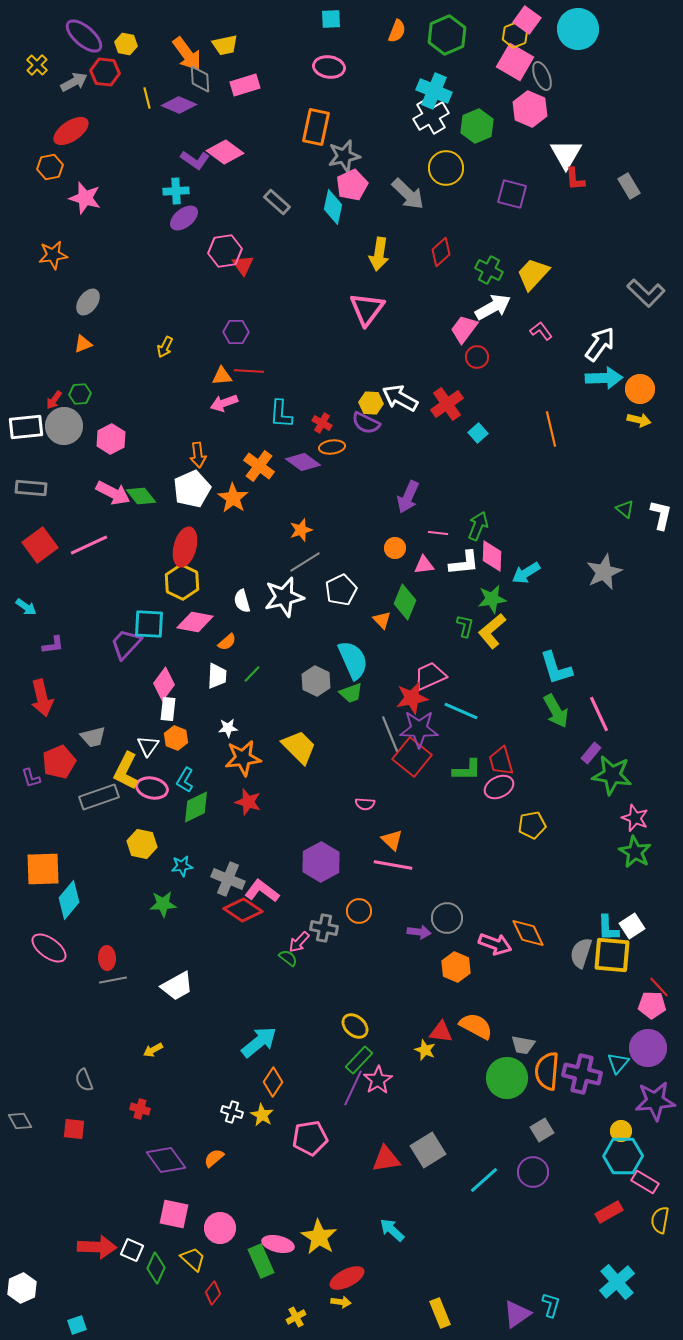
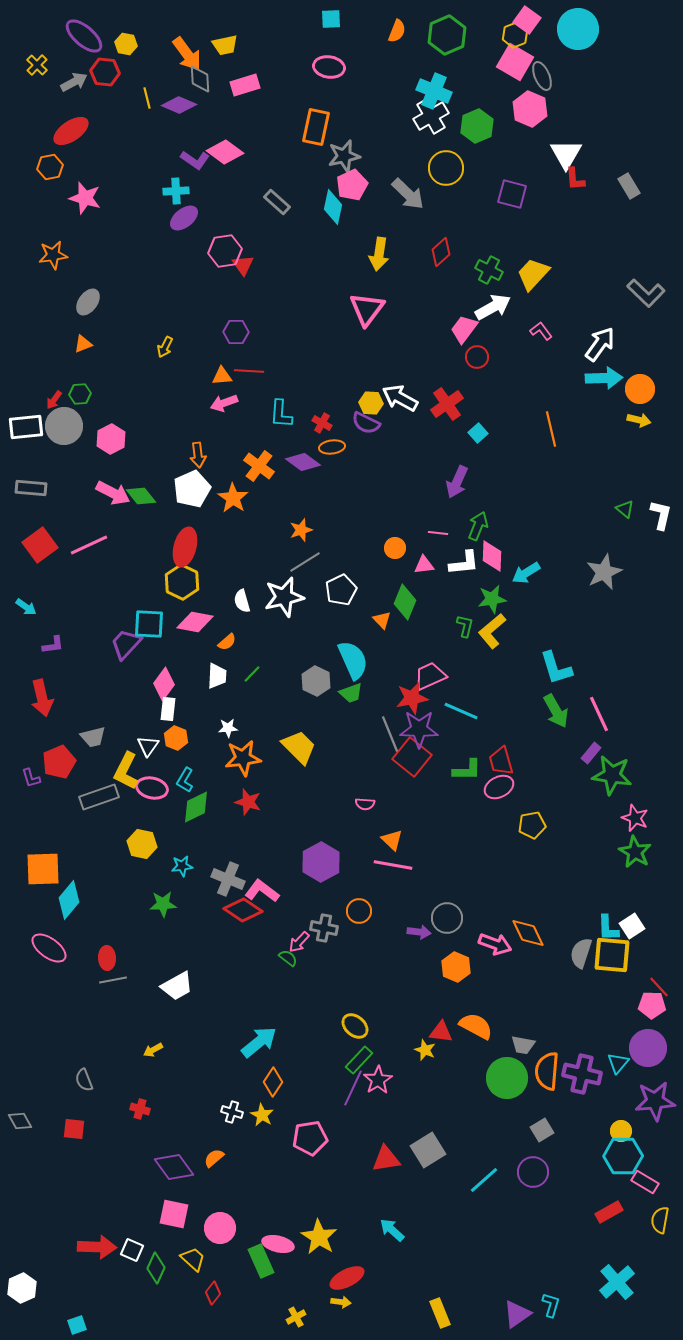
purple arrow at (408, 497): moved 49 px right, 15 px up
purple diamond at (166, 1160): moved 8 px right, 7 px down
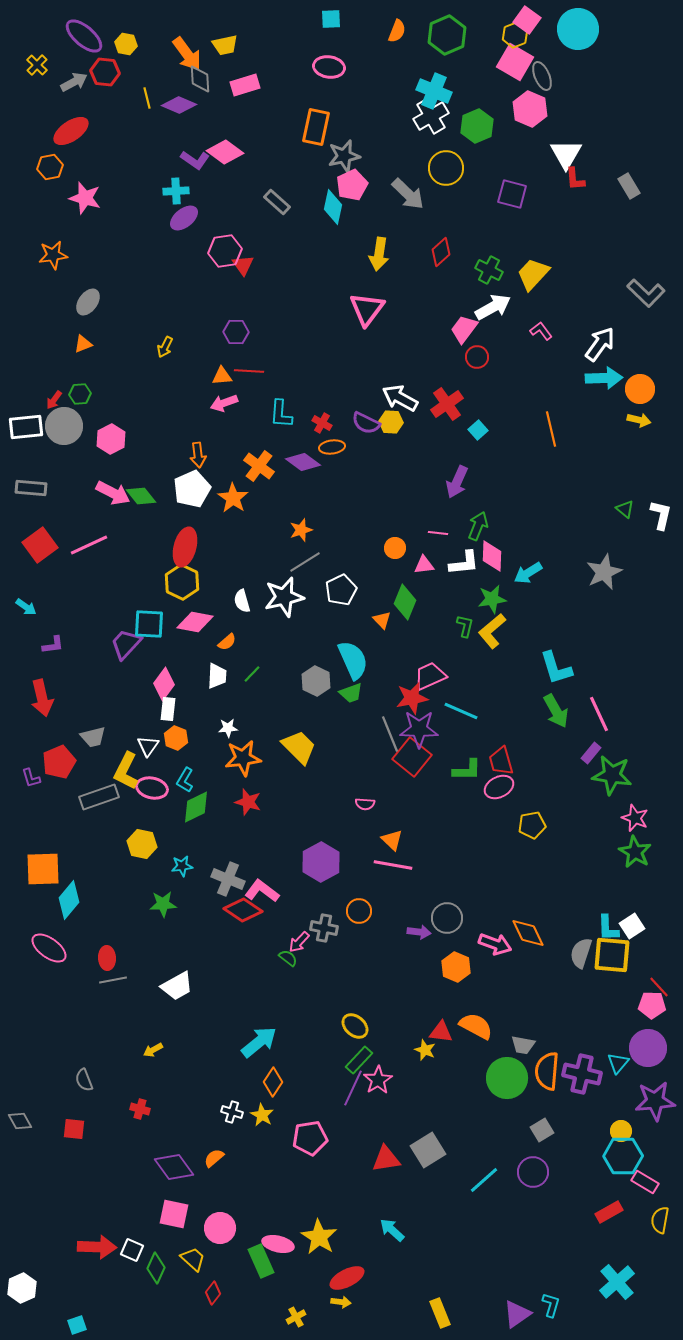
yellow hexagon at (371, 403): moved 20 px right, 19 px down
cyan square at (478, 433): moved 3 px up
cyan arrow at (526, 573): moved 2 px right
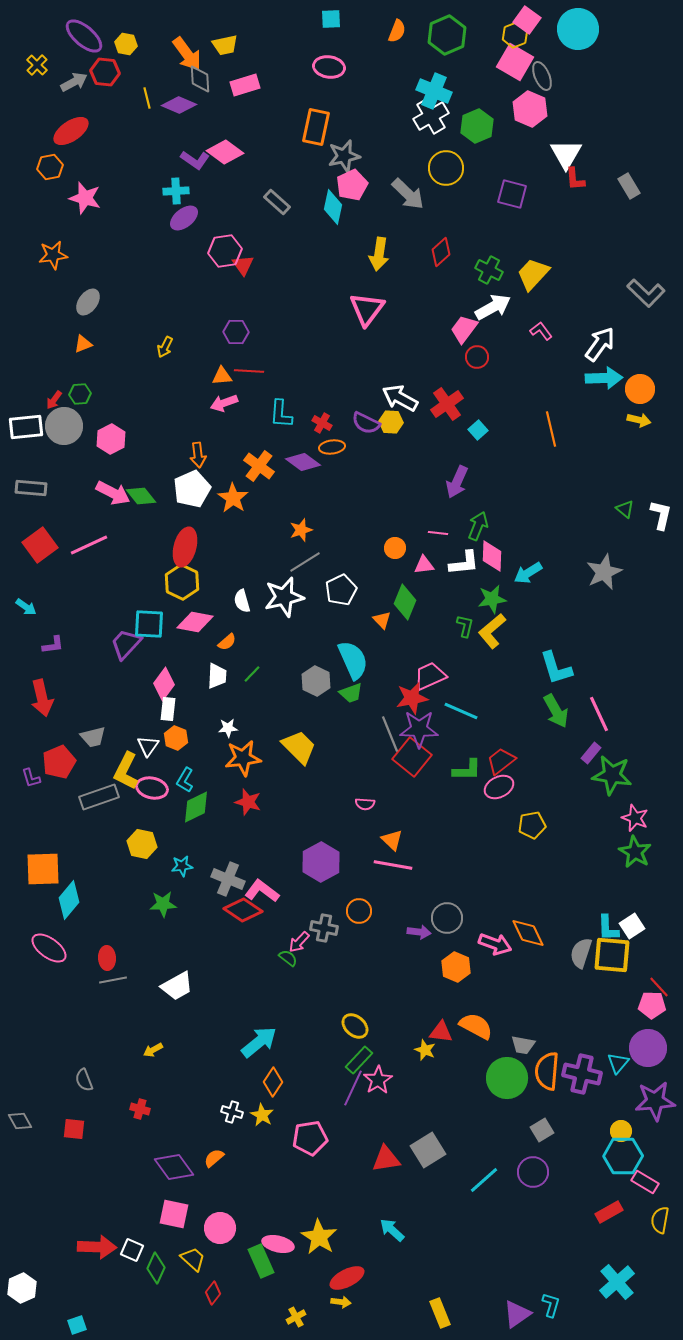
red trapezoid at (501, 761): rotated 68 degrees clockwise
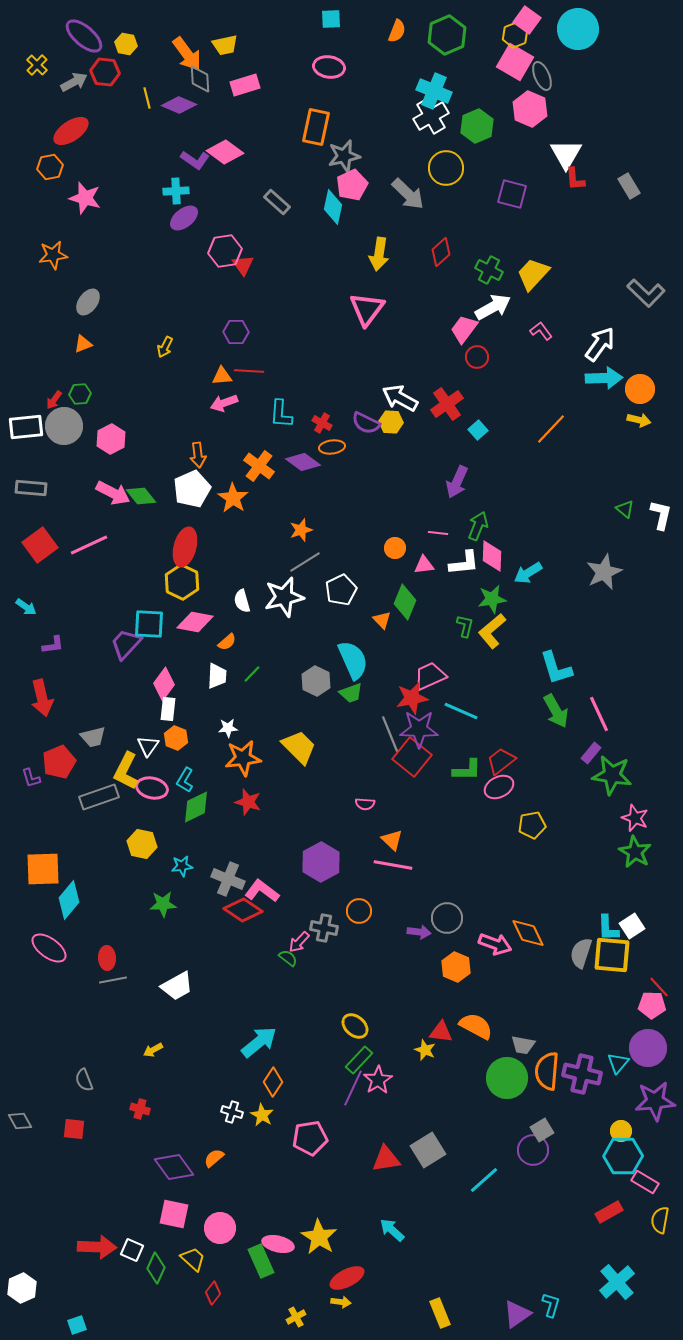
orange line at (551, 429): rotated 56 degrees clockwise
purple circle at (533, 1172): moved 22 px up
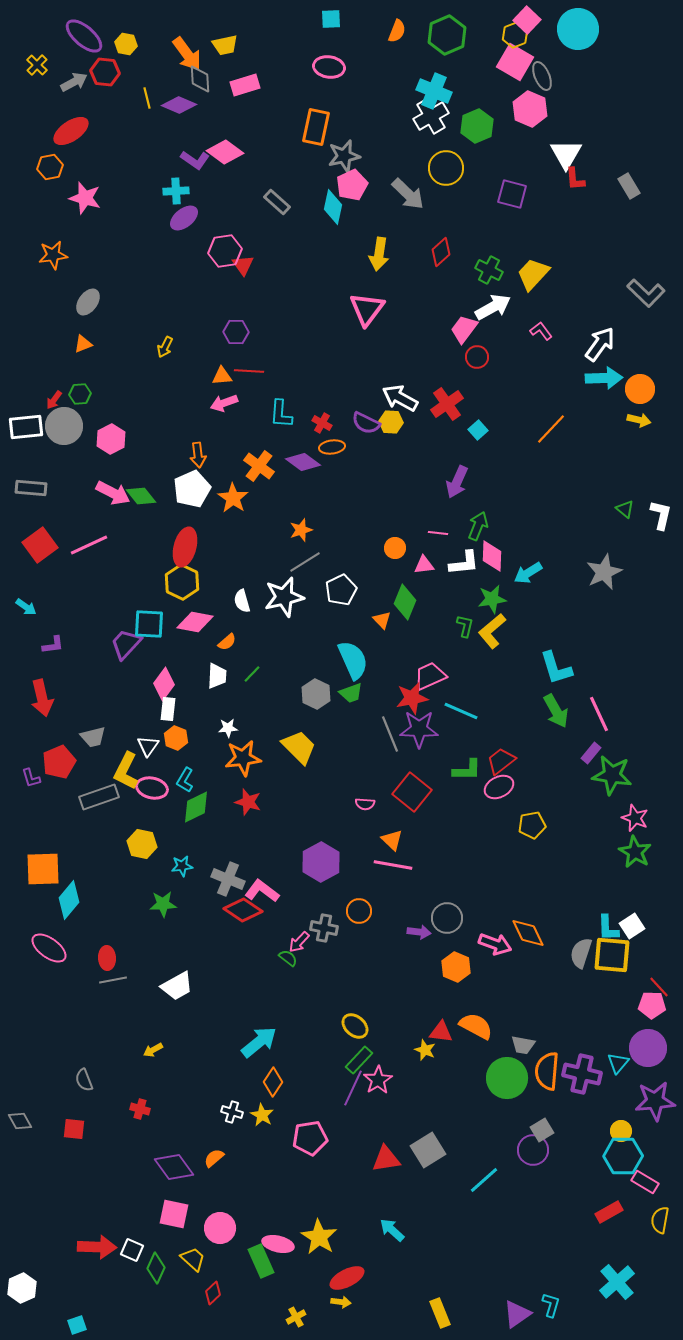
pink square at (527, 20): rotated 8 degrees clockwise
gray hexagon at (316, 681): moved 13 px down
red square at (412, 757): moved 35 px down
red diamond at (213, 1293): rotated 10 degrees clockwise
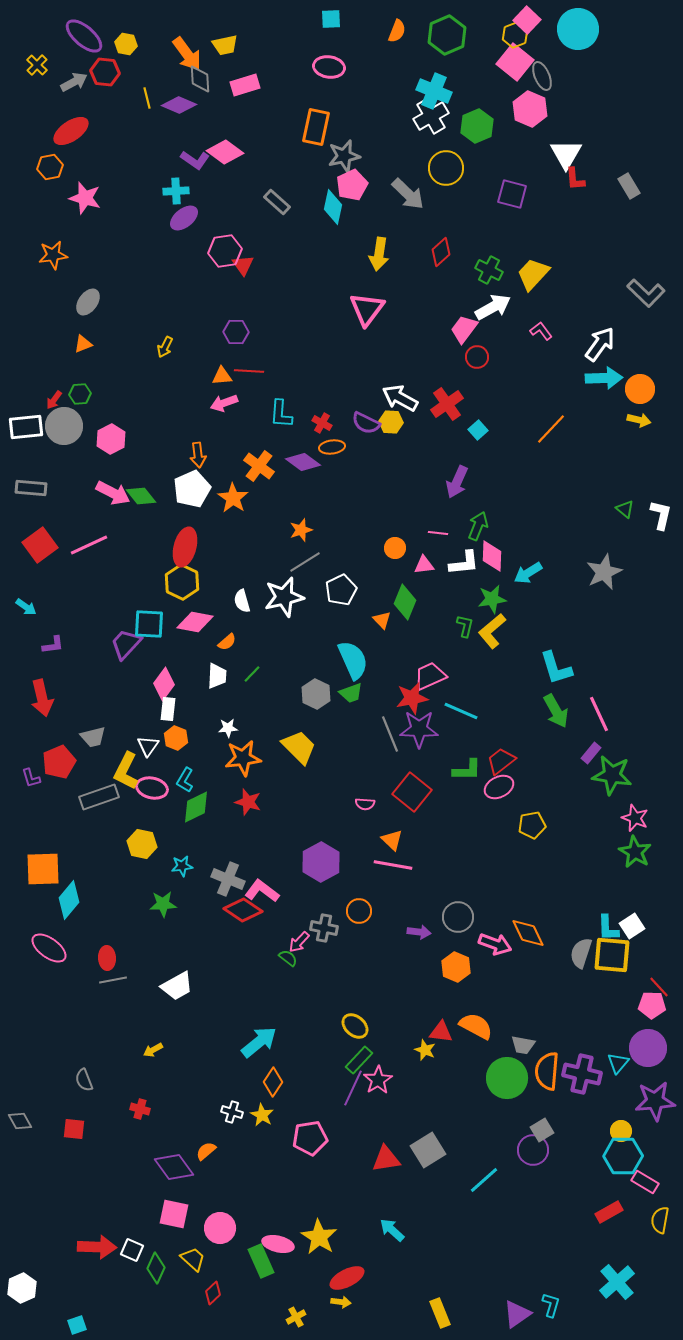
pink square at (515, 62): rotated 9 degrees clockwise
gray circle at (447, 918): moved 11 px right, 1 px up
orange semicircle at (214, 1158): moved 8 px left, 7 px up
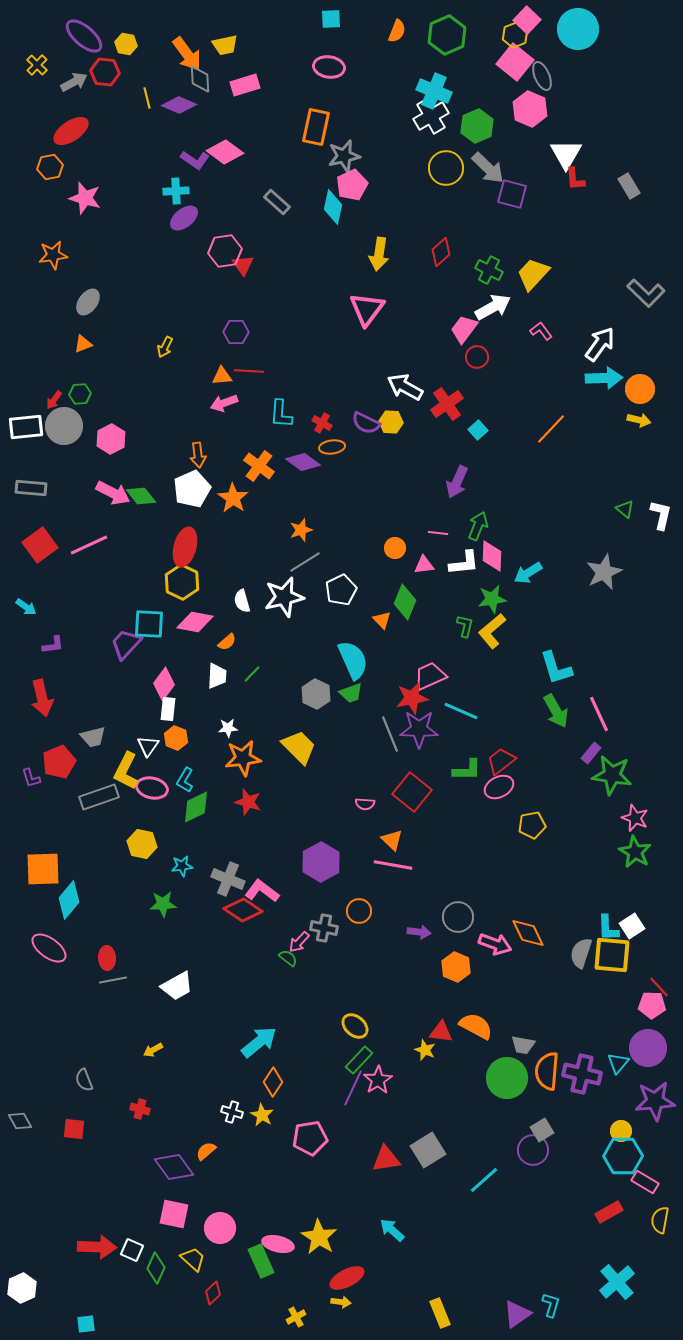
gray arrow at (408, 194): moved 80 px right, 26 px up
white arrow at (400, 398): moved 5 px right, 11 px up
cyan square at (77, 1325): moved 9 px right, 1 px up; rotated 12 degrees clockwise
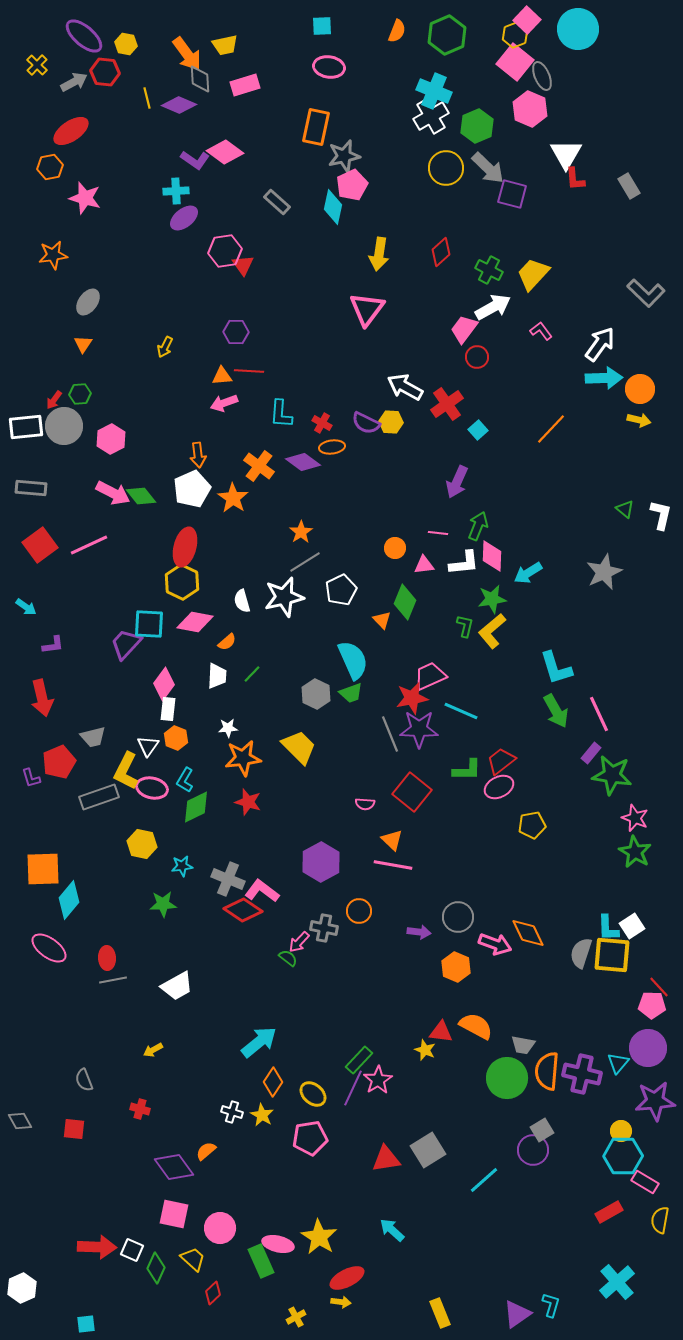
cyan square at (331, 19): moved 9 px left, 7 px down
orange triangle at (83, 344): rotated 36 degrees counterclockwise
orange star at (301, 530): moved 2 px down; rotated 15 degrees counterclockwise
yellow ellipse at (355, 1026): moved 42 px left, 68 px down
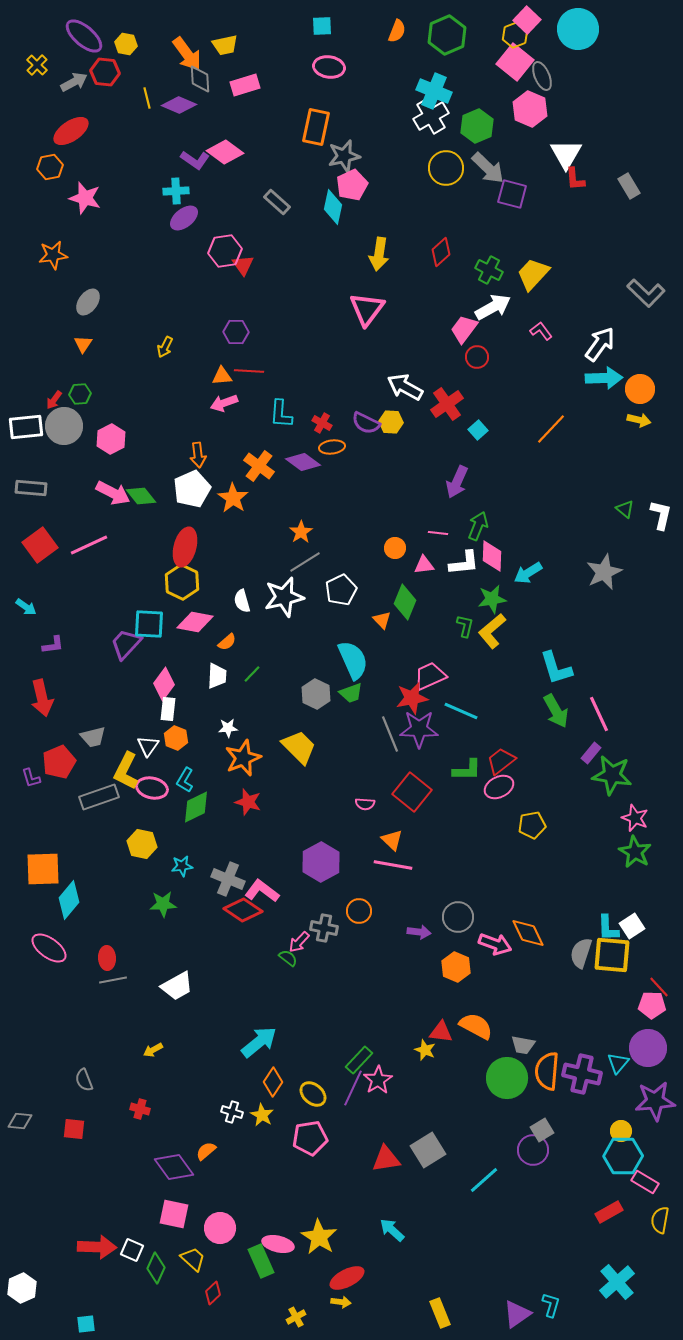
orange star at (243, 758): rotated 15 degrees counterclockwise
gray diamond at (20, 1121): rotated 55 degrees counterclockwise
